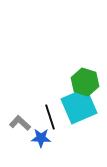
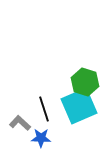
black line: moved 6 px left, 8 px up
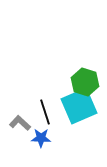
black line: moved 1 px right, 3 px down
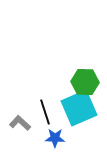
green hexagon: rotated 16 degrees counterclockwise
cyan square: moved 2 px down
blue star: moved 14 px right
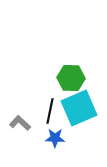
green hexagon: moved 14 px left, 4 px up
black line: moved 5 px right, 1 px up; rotated 30 degrees clockwise
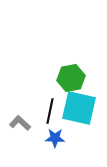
green hexagon: rotated 12 degrees counterclockwise
cyan square: rotated 36 degrees clockwise
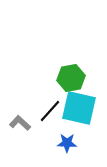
black line: rotated 30 degrees clockwise
blue star: moved 12 px right, 5 px down
